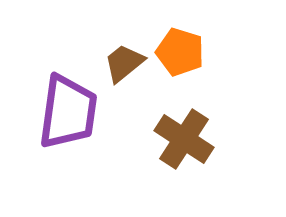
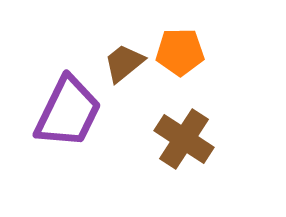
orange pentagon: rotated 18 degrees counterclockwise
purple trapezoid: rotated 18 degrees clockwise
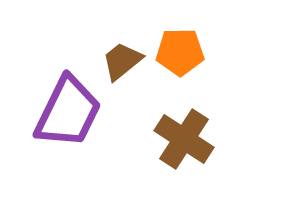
brown trapezoid: moved 2 px left, 2 px up
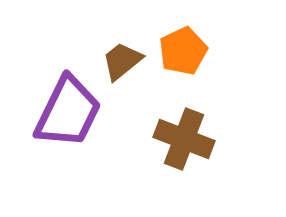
orange pentagon: moved 3 px right, 1 px up; rotated 24 degrees counterclockwise
brown cross: rotated 12 degrees counterclockwise
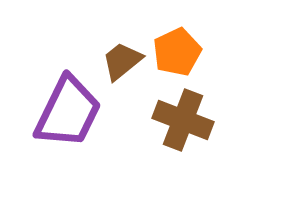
orange pentagon: moved 6 px left, 1 px down
brown cross: moved 1 px left, 19 px up
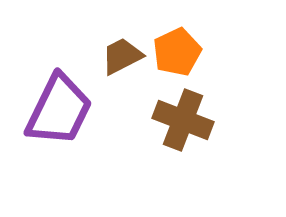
brown trapezoid: moved 5 px up; rotated 12 degrees clockwise
purple trapezoid: moved 9 px left, 2 px up
